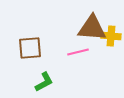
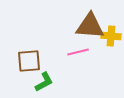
brown triangle: moved 2 px left, 2 px up
brown square: moved 1 px left, 13 px down
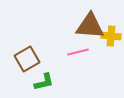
brown square: moved 2 px left, 2 px up; rotated 25 degrees counterclockwise
green L-shape: rotated 15 degrees clockwise
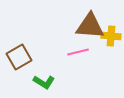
brown square: moved 8 px left, 2 px up
green L-shape: rotated 45 degrees clockwise
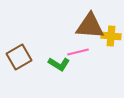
green L-shape: moved 15 px right, 18 px up
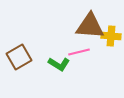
pink line: moved 1 px right
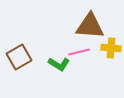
yellow cross: moved 12 px down
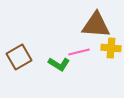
brown triangle: moved 6 px right, 1 px up
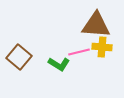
yellow cross: moved 9 px left, 1 px up
brown square: rotated 20 degrees counterclockwise
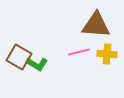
yellow cross: moved 5 px right, 7 px down
brown square: rotated 10 degrees counterclockwise
green L-shape: moved 22 px left
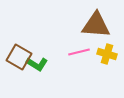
yellow cross: rotated 12 degrees clockwise
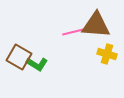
pink line: moved 6 px left, 20 px up
